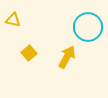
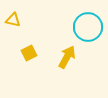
yellow square: rotated 14 degrees clockwise
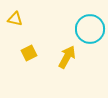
yellow triangle: moved 2 px right, 1 px up
cyan circle: moved 2 px right, 2 px down
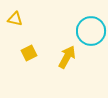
cyan circle: moved 1 px right, 2 px down
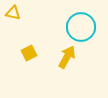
yellow triangle: moved 2 px left, 6 px up
cyan circle: moved 10 px left, 4 px up
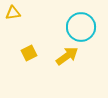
yellow triangle: rotated 21 degrees counterclockwise
yellow arrow: moved 1 px up; rotated 25 degrees clockwise
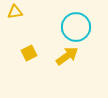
yellow triangle: moved 2 px right, 1 px up
cyan circle: moved 5 px left
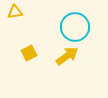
cyan circle: moved 1 px left
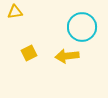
cyan circle: moved 7 px right
yellow arrow: rotated 150 degrees counterclockwise
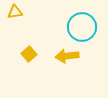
yellow square: moved 1 px down; rotated 14 degrees counterclockwise
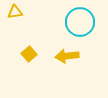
cyan circle: moved 2 px left, 5 px up
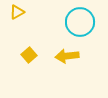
yellow triangle: moved 2 px right; rotated 21 degrees counterclockwise
yellow square: moved 1 px down
